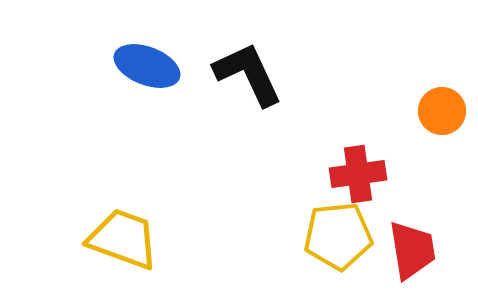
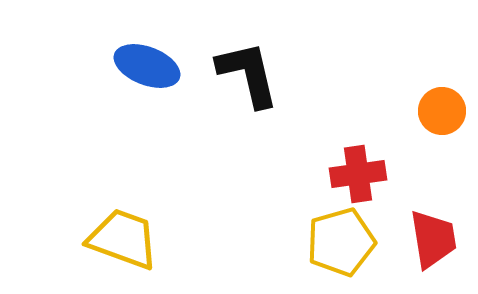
black L-shape: rotated 12 degrees clockwise
yellow pentagon: moved 3 px right, 6 px down; rotated 10 degrees counterclockwise
red trapezoid: moved 21 px right, 11 px up
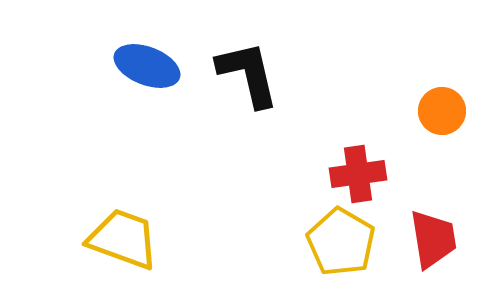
yellow pentagon: rotated 26 degrees counterclockwise
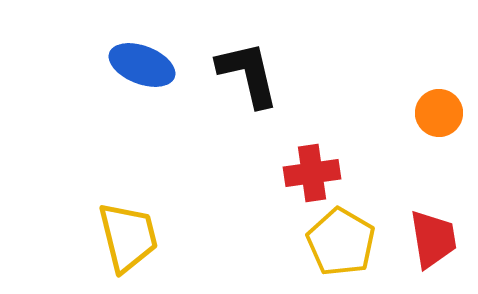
blue ellipse: moved 5 px left, 1 px up
orange circle: moved 3 px left, 2 px down
red cross: moved 46 px left, 1 px up
yellow trapezoid: moved 5 px right, 2 px up; rotated 56 degrees clockwise
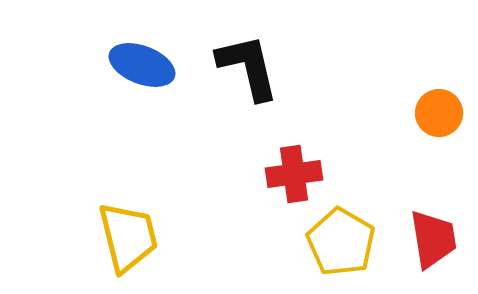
black L-shape: moved 7 px up
red cross: moved 18 px left, 1 px down
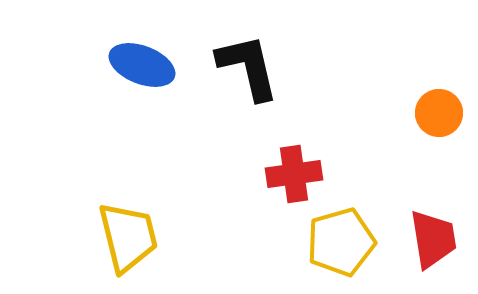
yellow pentagon: rotated 26 degrees clockwise
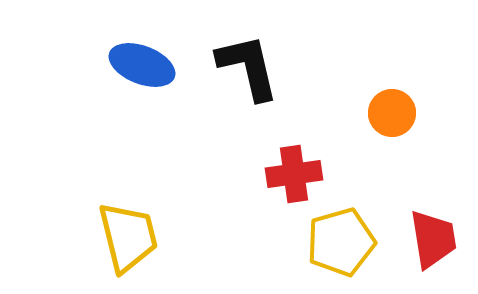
orange circle: moved 47 px left
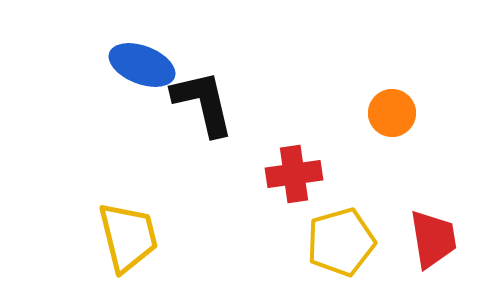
black L-shape: moved 45 px left, 36 px down
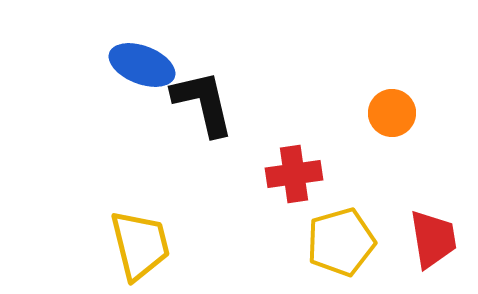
yellow trapezoid: moved 12 px right, 8 px down
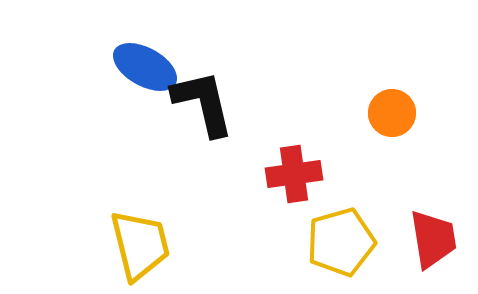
blue ellipse: moved 3 px right, 2 px down; rotated 8 degrees clockwise
